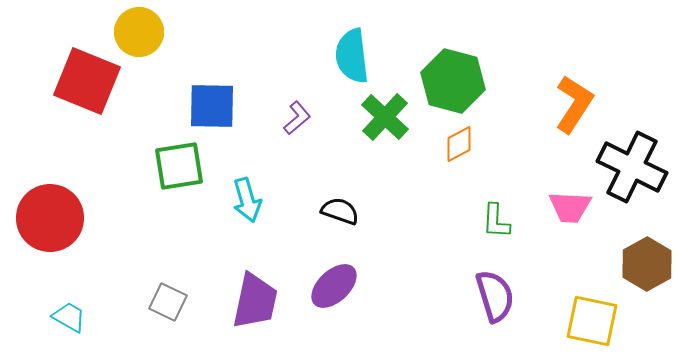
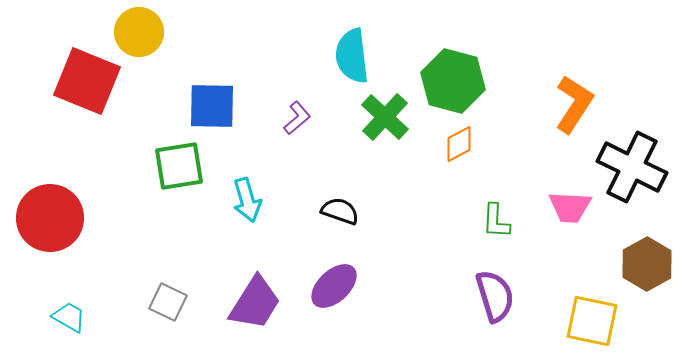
purple trapezoid: moved 2 px down; rotated 20 degrees clockwise
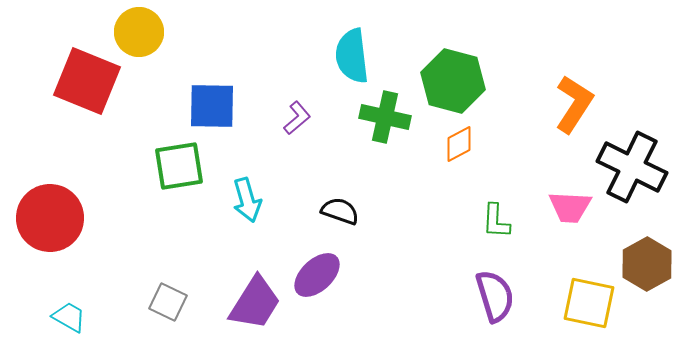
green cross: rotated 30 degrees counterclockwise
purple ellipse: moved 17 px left, 11 px up
yellow square: moved 3 px left, 18 px up
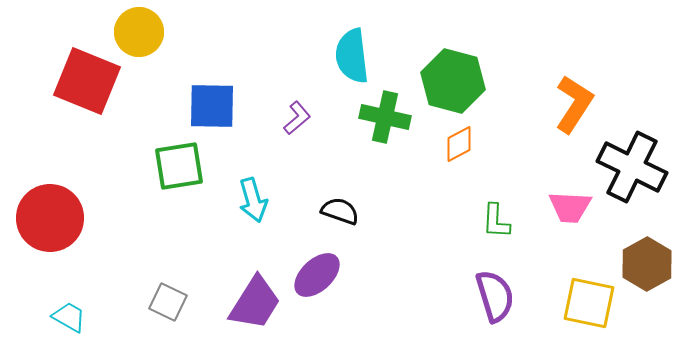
cyan arrow: moved 6 px right
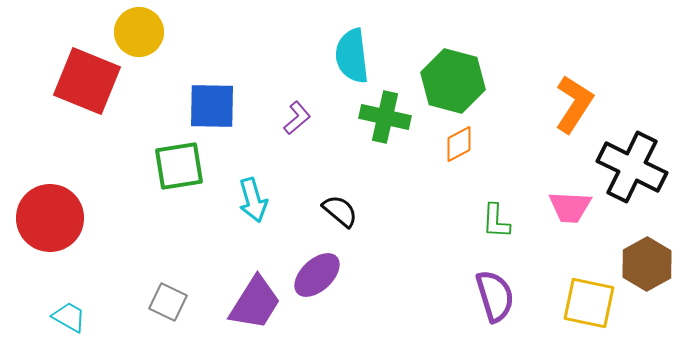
black semicircle: rotated 21 degrees clockwise
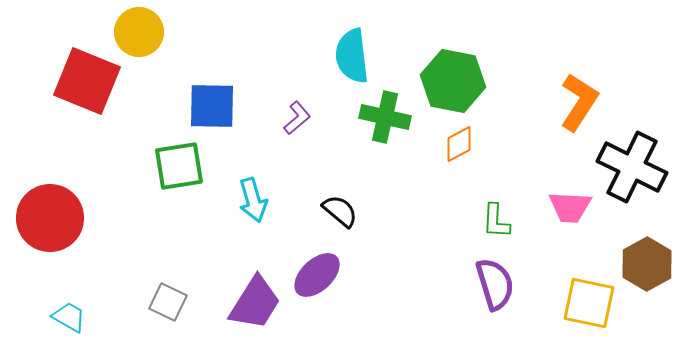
green hexagon: rotated 4 degrees counterclockwise
orange L-shape: moved 5 px right, 2 px up
purple semicircle: moved 12 px up
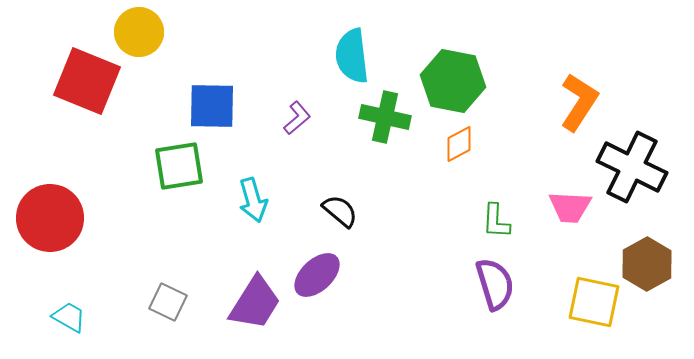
yellow square: moved 5 px right, 1 px up
